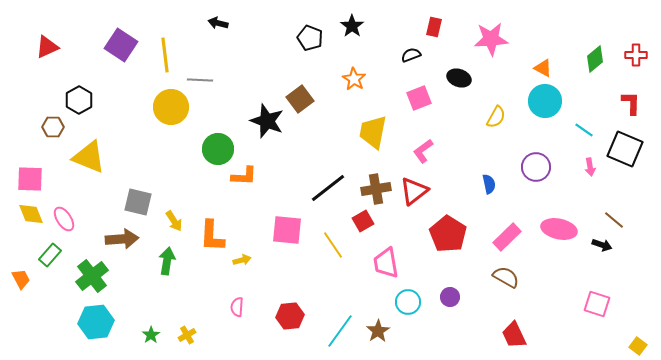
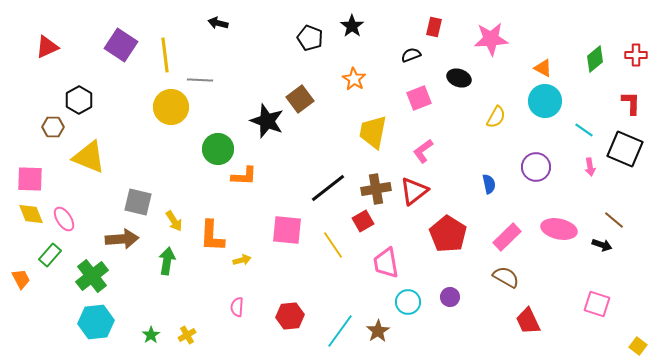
red trapezoid at (514, 335): moved 14 px right, 14 px up
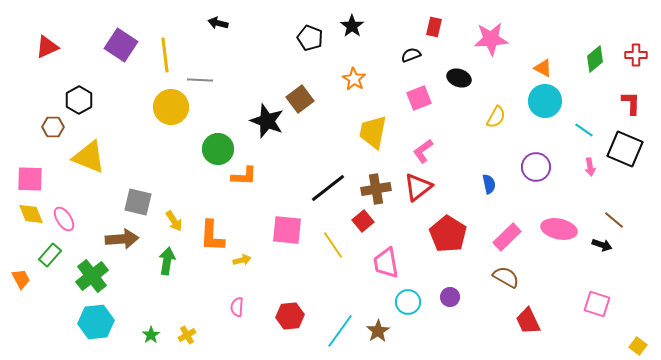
red triangle at (414, 191): moved 4 px right, 4 px up
red square at (363, 221): rotated 10 degrees counterclockwise
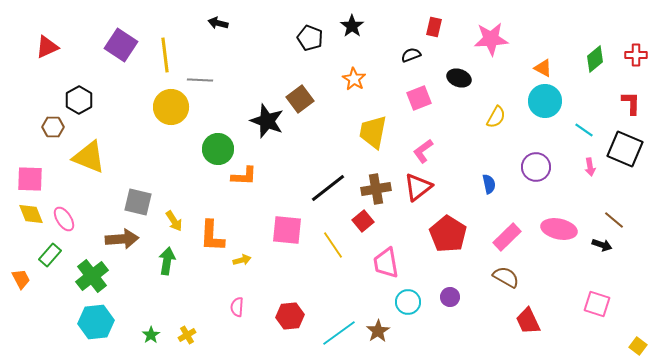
cyan line at (340, 331): moved 1 px left, 2 px down; rotated 18 degrees clockwise
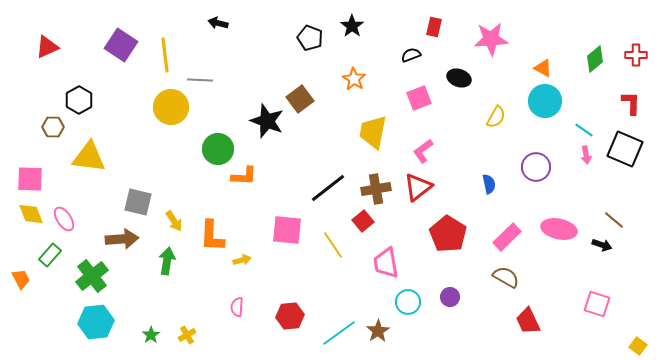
yellow triangle at (89, 157): rotated 15 degrees counterclockwise
pink arrow at (590, 167): moved 4 px left, 12 px up
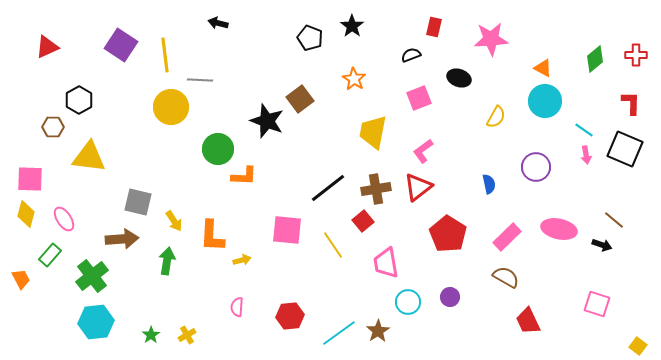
yellow diamond at (31, 214): moved 5 px left; rotated 36 degrees clockwise
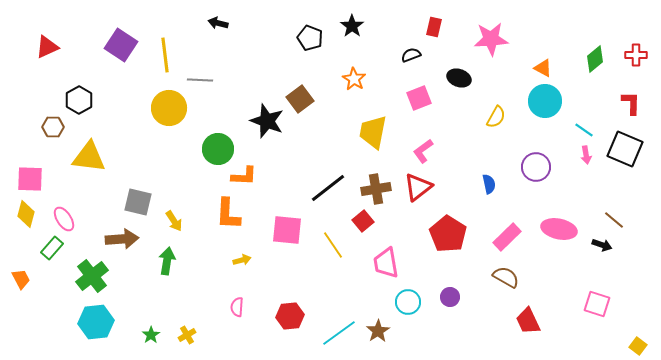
yellow circle at (171, 107): moved 2 px left, 1 px down
orange L-shape at (212, 236): moved 16 px right, 22 px up
green rectangle at (50, 255): moved 2 px right, 7 px up
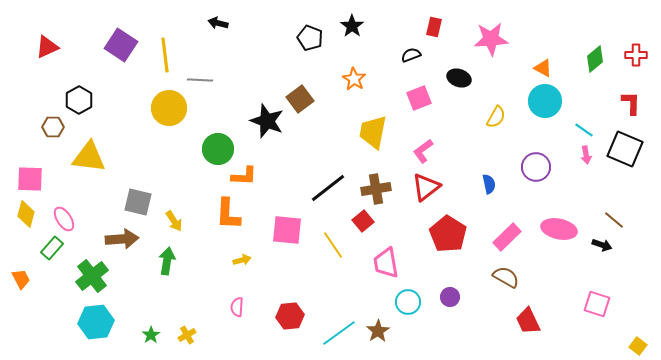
red triangle at (418, 187): moved 8 px right
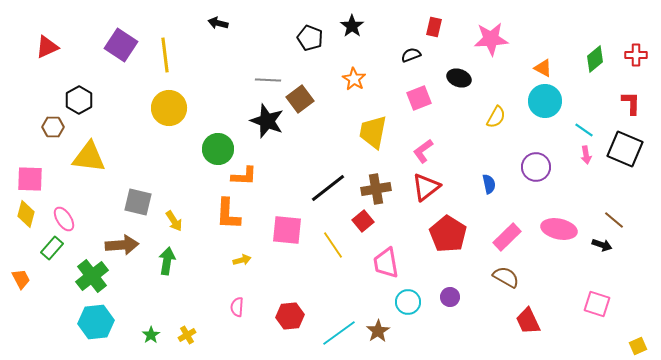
gray line at (200, 80): moved 68 px right
brown arrow at (122, 239): moved 6 px down
yellow square at (638, 346): rotated 30 degrees clockwise
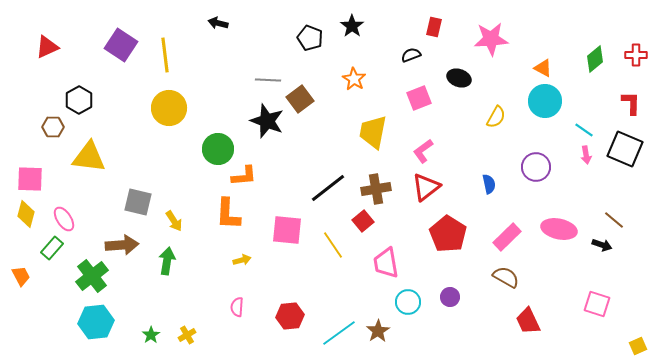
orange L-shape at (244, 176): rotated 8 degrees counterclockwise
orange trapezoid at (21, 279): moved 3 px up
